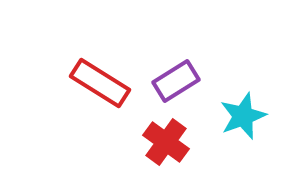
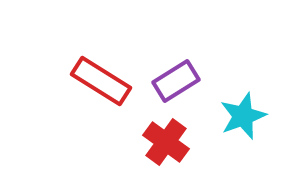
red rectangle: moved 1 px right, 2 px up
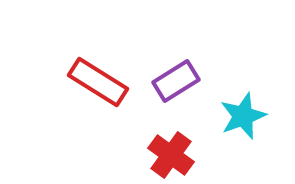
red rectangle: moved 3 px left, 1 px down
red cross: moved 5 px right, 13 px down
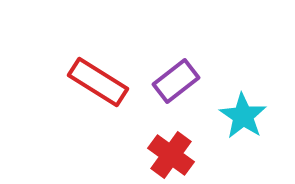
purple rectangle: rotated 6 degrees counterclockwise
cyan star: rotated 18 degrees counterclockwise
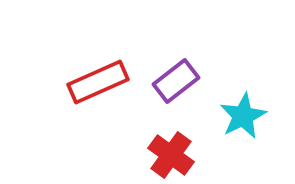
red rectangle: rotated 56 degrees counterclockwise
cyan star: rotated 12 degrees clockwise
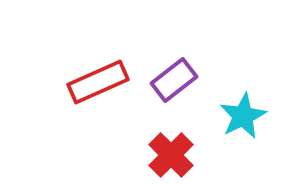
purple rectangle: moved 2 px left, 1 px up
red cross: rotated 9 degrees clockwise
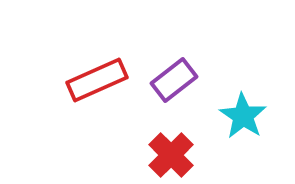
red rectangle: moved 1 px left, 2 px up
cyan star: rotated 12 degrees counterclockwise
